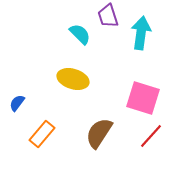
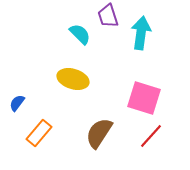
pink square: moved 1 px right
orange rectangle: moved 3 px left, 1 px up
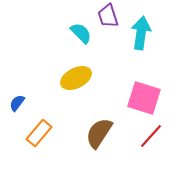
cyan semicircle: moved 1 px right, 1 px up
yellow ellipse: moved 3 px right, 1 px up; rotated 44 degrees counterclockwise
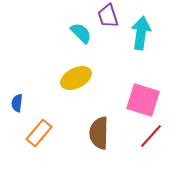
pink square: moved 1 px left, 2 px down
blue semicircle: rotated 30 degrees counterclockwise
brown semicircle: rotated 32 degrees counterclockwise
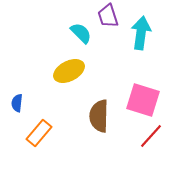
yellow ellipse: moved 7 px left, 7 px up
brown semicircle: moved 17 px up
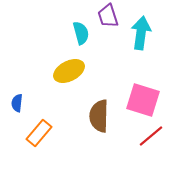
cyan semicircle: rotated 30 degrees clockwise
red line: rotated 8 degrees clockwise
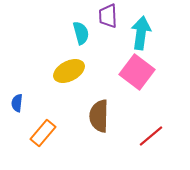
purple trapezoid: rotated 15 degrees clockwise
pink square: moved 6 px left, 28 px up; rotated 20 degrees clockwise
orange rectangle: moved 4 px right
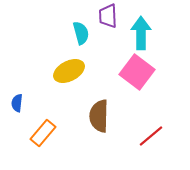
cyan arrow: rotated 8 degrees counterclockwise
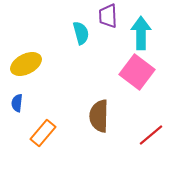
yellow ellipse: moved 43 px left, 7 px up
red line: moved 1 px up
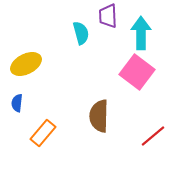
red line: moved 2 px right, 1 px down
